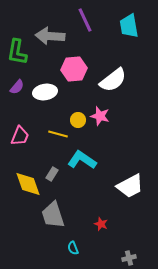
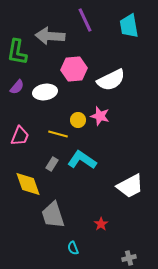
white semicircle: moved 2 px left; rotated 12 degrees clockwise
gray rectangle: moved 10 px up
red star: rotated 16 degrees clockwise
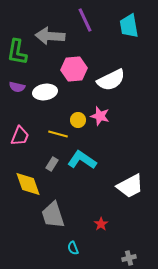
purple semicircle: rotated 63 degrees clockwise
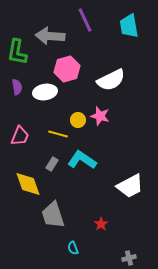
pink hexagon: moved 7 px left; rotated 10 degrees counterclockwise
purple semicircle: rotated 112 degrees counterclockwise
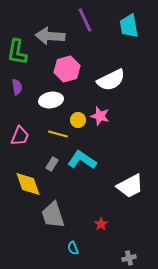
white ellipse: moved 6 px right, 8 px down
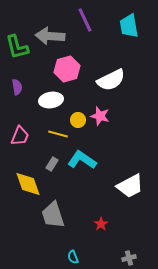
green L-shape: moved 5 px up; rotated 24 degrees counterclockwise
cyan semicircle: moved 9 px down
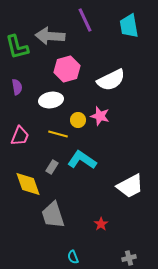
gray rectangle: moved 3 px down
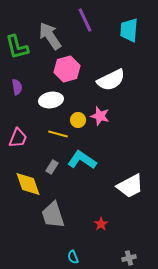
cyan trapezoid: moved 4 px down; rotated 15 degrees clockwise
gray arrow: rotated 52 degrees clockwise
pink trapezoid: moved 2 px left, 2 px down
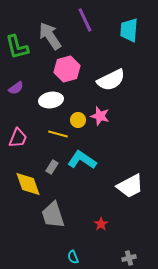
purple semicircle: moved 1 px left, 1 px down; rotated 63 degrees clockwise
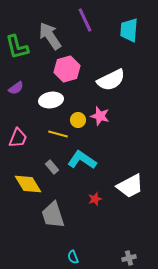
gray rectangle: rotated 72 degrees counterclockwise
yellow diamond: rotated 12 degrees counterclockwise
red star: moved 6 px left, 25 px up; rotated 16 degrees clockwise
